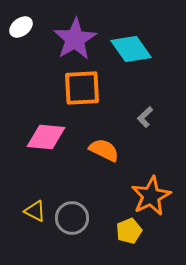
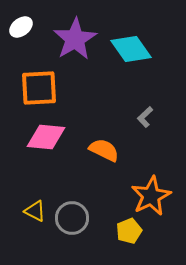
orange square: moved 43 px left
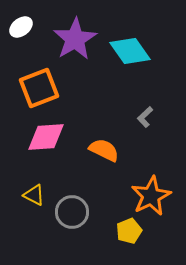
cyan diamond: moved 1 px left, 2 px down
orange square: rotated 18 degrees counterclockwise
pink diamond: rotated 9 degrees counterclockwise
yellow triangle: moved 1 px left, 16 px up
gray circle: moved 6 px up
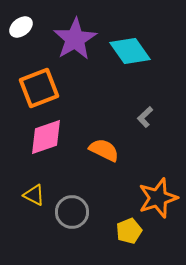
pink diamond: rotated 15 degrees counterclockwise
orange star: moved 7 px right, 2 px down; rotated 9 degrees clockwise
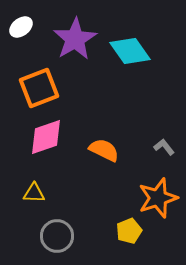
gray L-shape: moved 19 px right, 30 px down; rotated 95 degrees clockwise
yellow triangle: moved 2 px up; rotated 25 degrees counterclockwise
gray circle: moved 15 px left, 24 px down
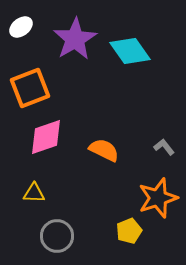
orange square: moved 9 px left
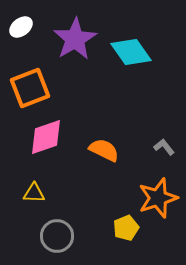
cyan diamond: moved 1 px right, 1 px down
yellow pentagon: moved 3 px left, 3 px up
